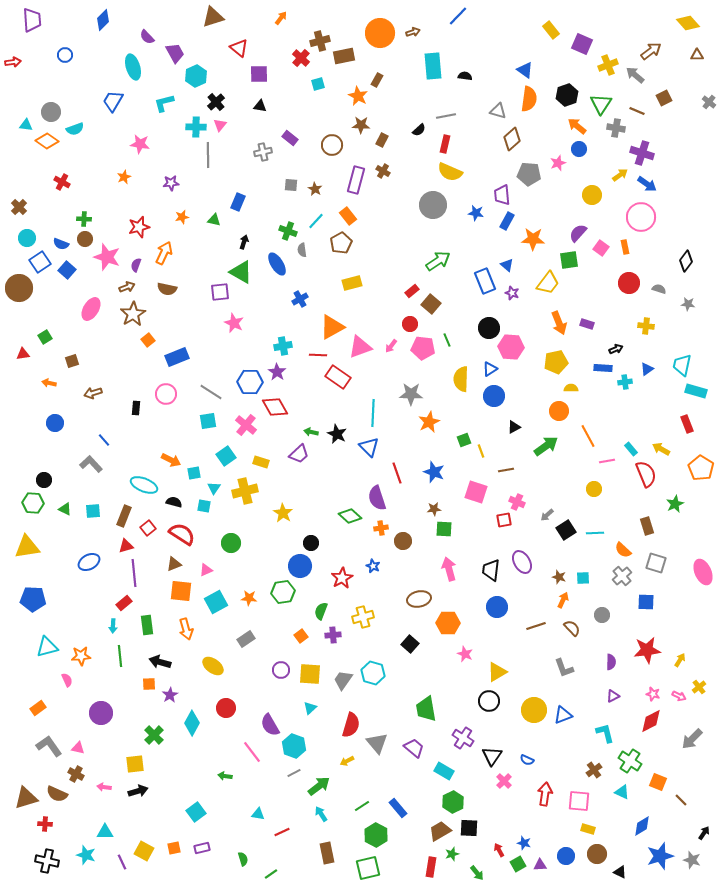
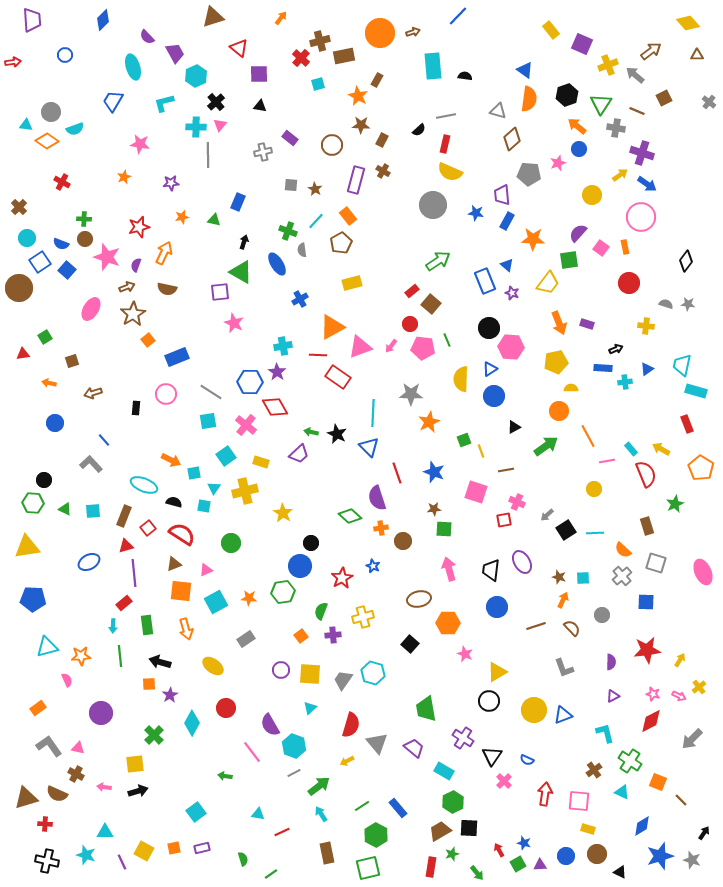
gray semicircle at (659, 289): moved 7 px right, 15 px down
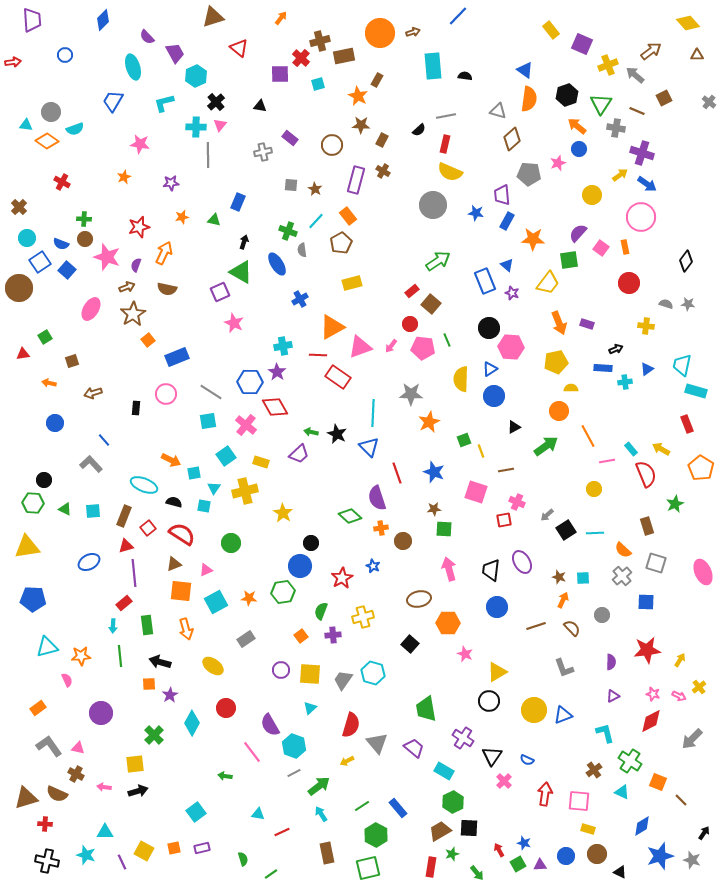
purple square at (259, 74): moved 21 px right
purple square at (220, 292): rotated 18 degrees counterclockwise
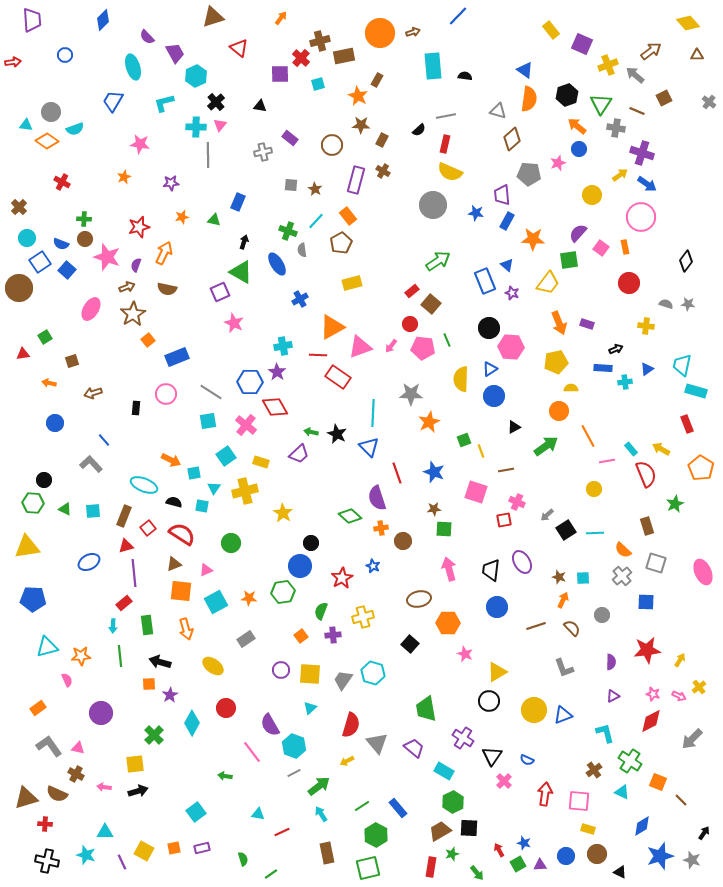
cyan square at (204, 506): moved 2 px left
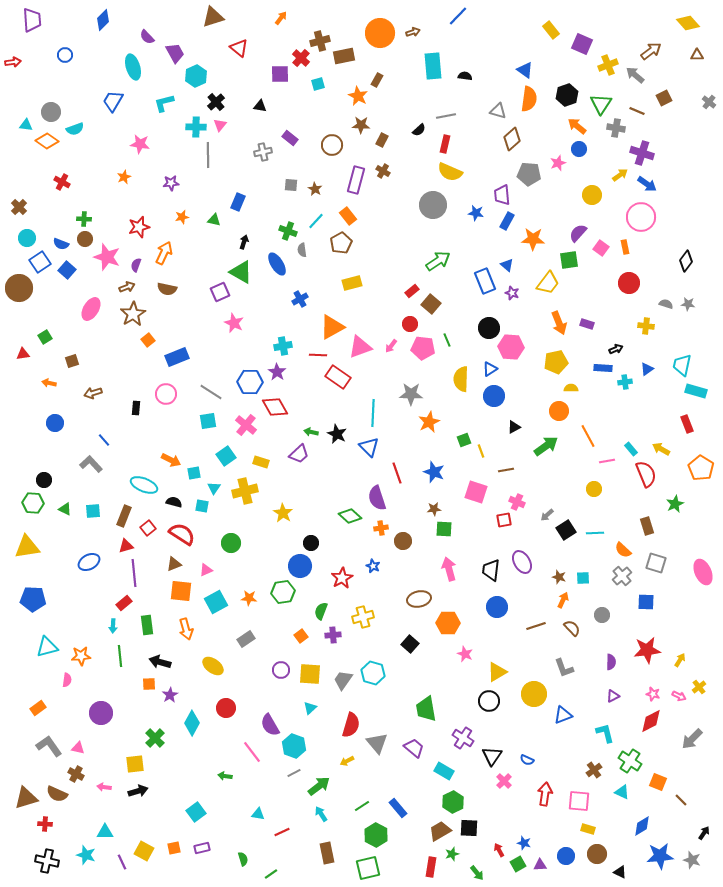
pink semicircle at (67, 680): rotated 32 degrees clockwise
yellow circle at (534, 710): moved 16 px up
green cross at (154, 735): moved 1 px right, 3 px down
blue star at (660, 856): rotated 12 degrees clockwise
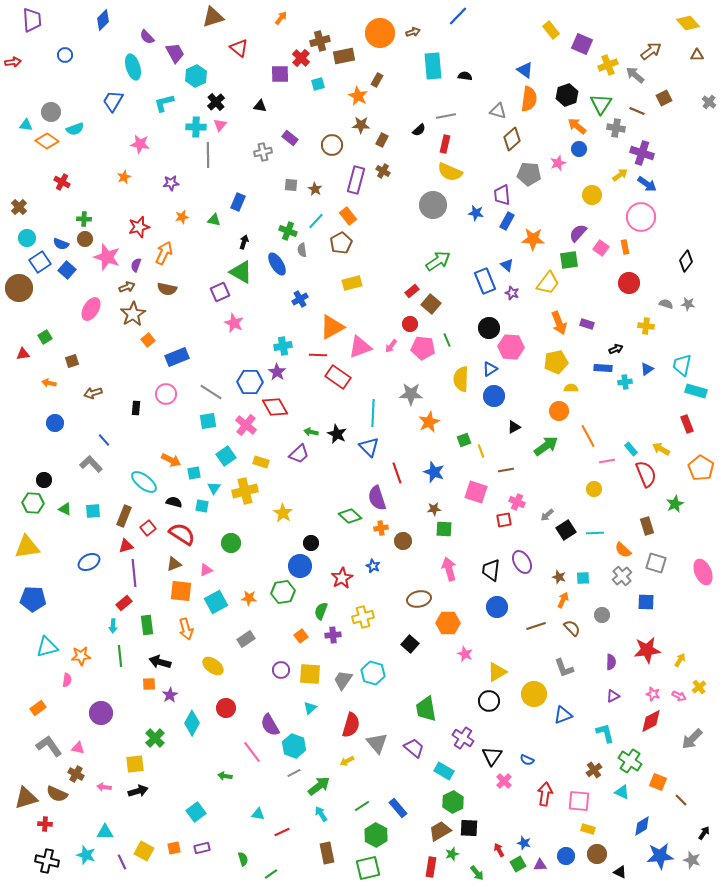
cyan ellipse at (144, 485): moved 3 px up; rotated 16 degrees clockwise
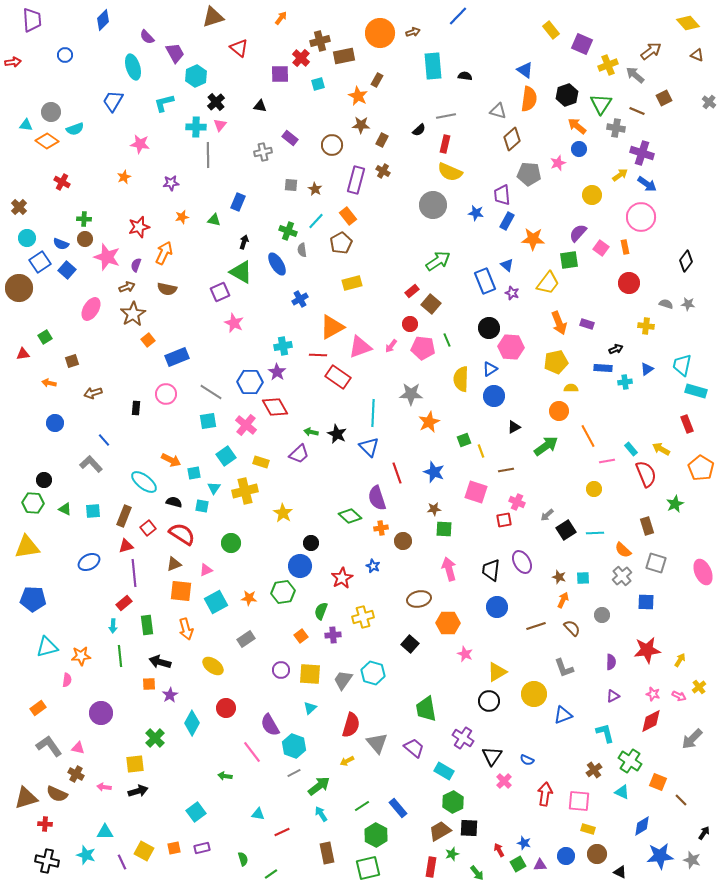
brown triangle at (697, 55): rotated 24 degrees clockwise
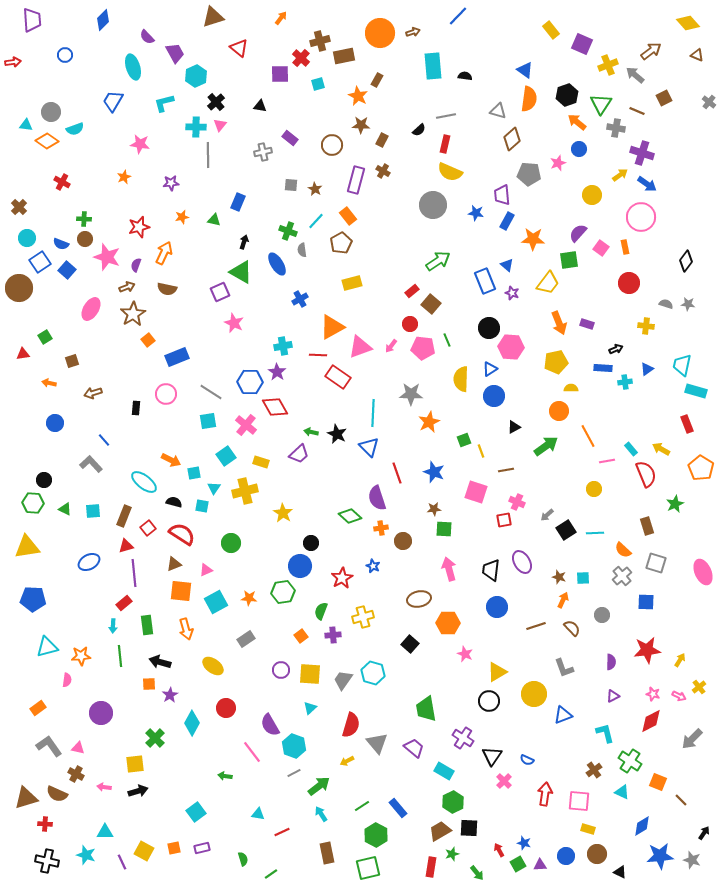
orange arrow at (577, 126): moved 4 px up
